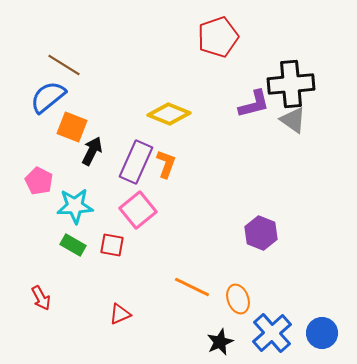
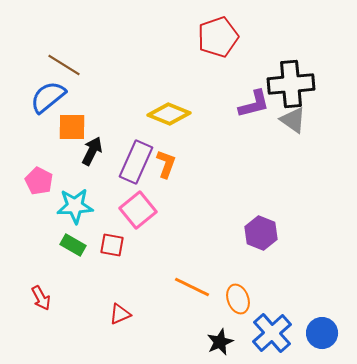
orange square: rotated 20 degrees counterclockwise
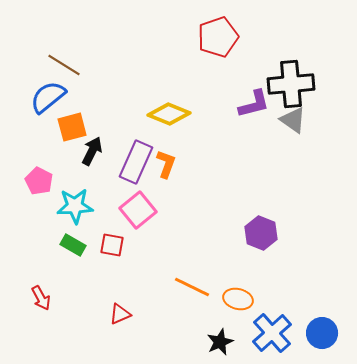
orange square: rotated 16 degrees counterclockwise
orange ellipse: rotated 56 degrees counterclockwise
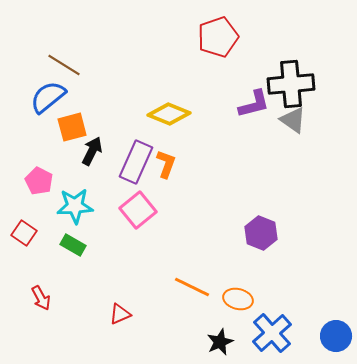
red square: moved 88 px left, 12 px up; rotated 25 degrees clockwise
blue circle: moved 14 px right, 3 px down
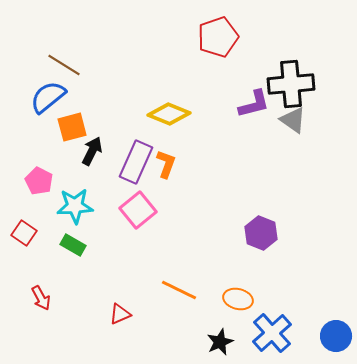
orange line: moved 13 px left, 3 px down
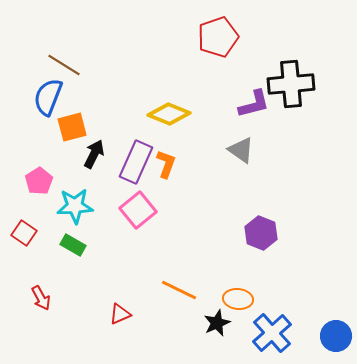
blue semicircle: rotated 30 degrees counterclockwise
gray triangle: moved 52 px left, 30 px down
black arrow: moved 2 px right, 3 px down
pink pentagon: rotated 12 degrees clockwise
orange ellipse: rotated 8 degrees counterclockwise
black star: moved 3 px left, 19 px up
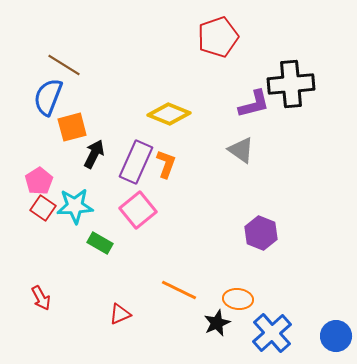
red square: moved 19 px right, 25 px up
green rectangle: moved 27 px right, 2 px up
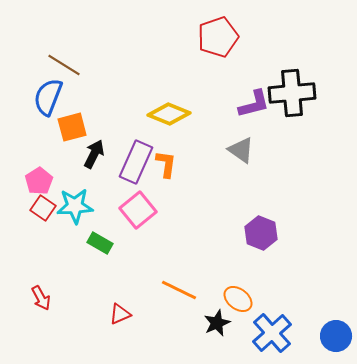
black cross: moved 1 px right, 9 px down
orange L-shape: rotated 12 degrees counterclockwise
orange ellipse: rotated 32 degrees clockwise
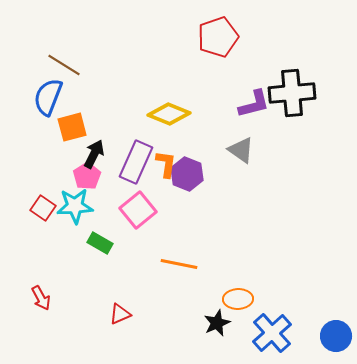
pink pentagon: moved 48 px right, 5 px up
purple hexagon: moved 74 px left, 59 px up
orange line: moved 26 px up; rotated 15 degrees counterclockwise
orange ellipse: rotated 40 degrees counterclockwise
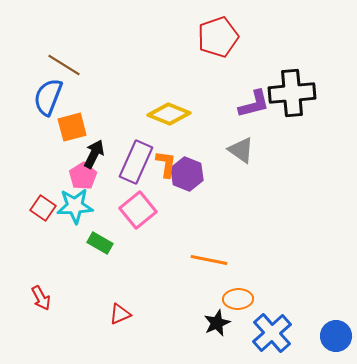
pink pentagon: moved 4 px left
orange line: moved 30 px right, 4 px up
